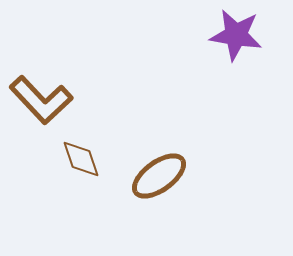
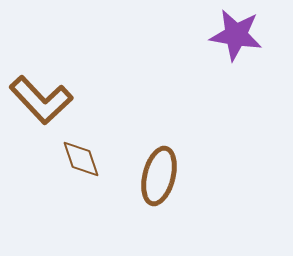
brown ellipse: rotated 40 degrees counterclockwise
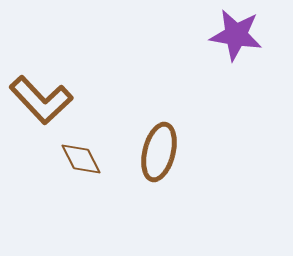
brown diamond: rotated 9 degrees counterclockwise
brown ellipse: moved 24 px up
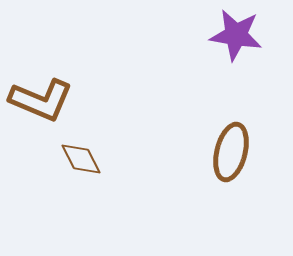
brown L-shape: rotated 24 degrees counterclockwise
brown ellipse: moved 72 px right
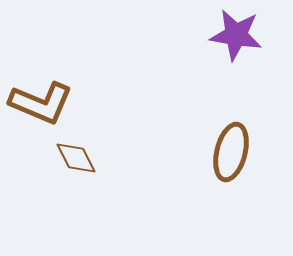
brown L-shape: moved 3 px down
brown diamond: moved 5 px left, 1 px up
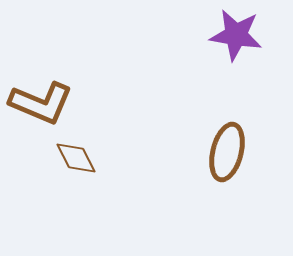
brown ellipse: moved 4 px left
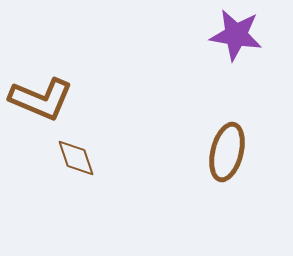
brown L-shape: moved 4 px up
brown diamond: rotated 9 degrees clockwise
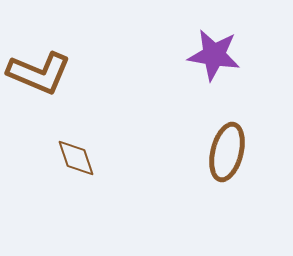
purple star: moved 22 px left, 20 px down
brown L-shape: moved 2 px left, 26 px up
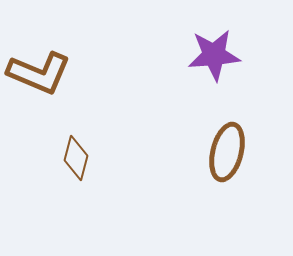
purple star: rotated 14 degrees counterclockwise
brown diamond: rotated 33 degrees clockwise
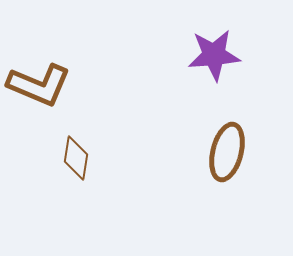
brown L-shape: moved 12 px down
brown diamond: rotated 6 degrees counterclockwise
